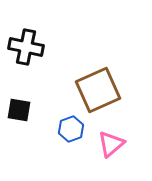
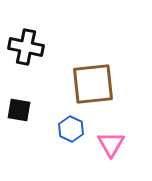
brown square: moved 5 px left, 6 px up; rotated 18 degrees clockwise
blue hexagon: rotated 15 degrees counterclockwise
pink triangle: rotated 20 degrees counterclockwise
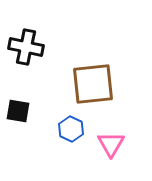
black square: moved 1 px left, 1 px down
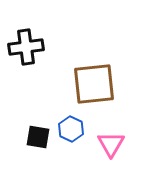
black cross: rotated 20 degrees counterclockwise
brown square: moved 1 px right
black square: moved 20 px right, 26 px down
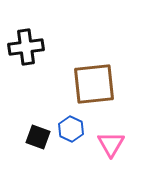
black square: rotated 10 degrees clockwise
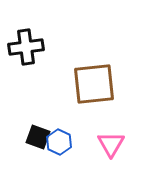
blue hexagon: moved 12 px left, 13 px down
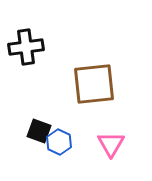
black square: moved 1 px right, 6 px up
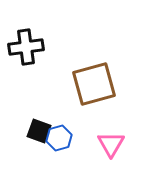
brown square: rotated 9 degrees counterclockwise
blue hexagon: moved 4 px up; rotated 20 degrees clockwise
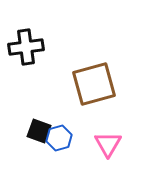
pink triangle: moved 3 px left
